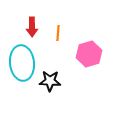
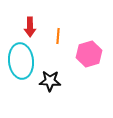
red arrow: moved 2 px left
orange line: moved 3 px down
cyan ellipse: moved 1 px left, 2 px up
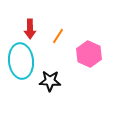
red arrow: moved 2 px down
orange line: rotated 28 degrees clockwise
pink hexagon: rotated 20 degrees counterclockwise
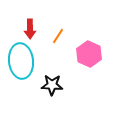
black star: moved 2 px right, 4 px down
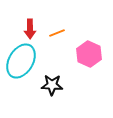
orange line: moved 1 px left, 3 px up; rotated 35 degrees clockwise
cyan ellipse: rotated 36 degrees clockwise
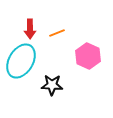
pink hexagon: moved 1 px left, 2 px down
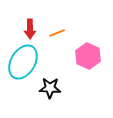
cyan ellipse: moved 2 px right, 1 px down
black star: moved 2 px left, 3 px down
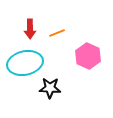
cyan ellipse: moved 2 px right, 1 px down; rotated 48 degrees clockwise
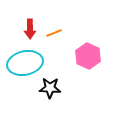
orange line: moved 3 px left
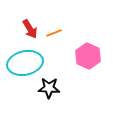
red arrow: rotated 30 degrees counterclockwise
black star: moved 1 px left
